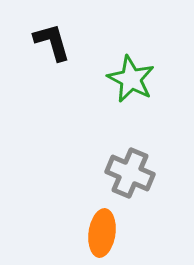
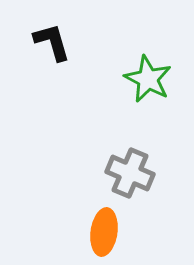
green star: moved 17 px right
orange ellipse: moved 2 px right, 1 px up
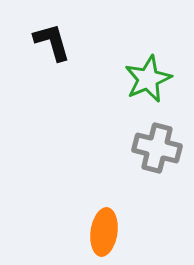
green star: rotated 21 degrees clockwise
gray cross: moved 27 px right, 25 px up; rotated 9 degrees counterclockwise
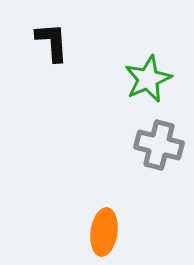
black L-shape: rotated 12 degrees clockwise
gray cross: moved 2 px right, 3 px up
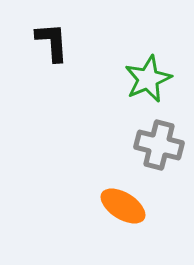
orange ellipse: moved 19 px right, 26 px up; rotated 66 degrees counterclockwise
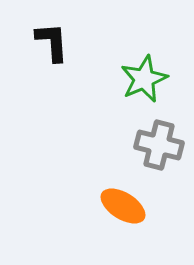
green star: moved 4 px left
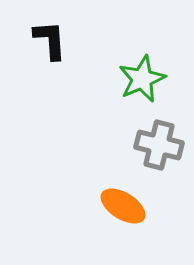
black L-shape: moved 2 px left, 2 px up
green star: moved 2 px left
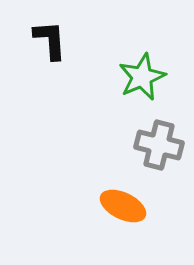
green star: moved 2 px up
orange ellipse: rotated 6 degrees counterclockwise
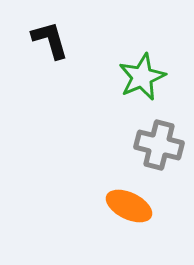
black L-shape: rotated 12 degrees counterclockwise
orange ellipse: moved 6 px right
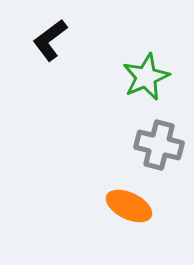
black L-shape: rotated 111 degrees counterclockwise
green star: moved 4 px right
